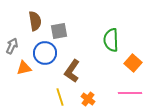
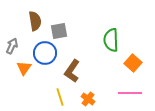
orange triangle: rotated 42 degrees counterclockwise
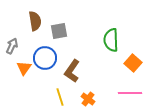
blue circle: moved 5 px down
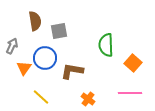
green semicircle: moved 5 px left, 5 px down
brown L-shape: rotated 65 degrees clockwise
yellow line: moved 19 px left; rotated 30 degrees counterclockwise
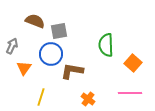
brown semicircle: rotated 60 degrees counterclockwise
blue circle: moved 6 px right, 4 px up
yellow line: rotated 66 degrees clockwise
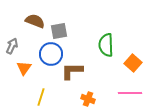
brown L-shape: rotated 10 degrees counterclockwise
orange cross: rotated 16 degrees counterclockwise
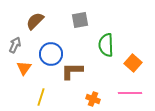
brown semicircle: rotated 66 degrees counterclockwise
gray square: moved 21 px right, 11 px up
gray arrow: moved 3 px right, 1 px up
orange cross: moved 5 px right
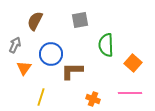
brown semicircle: rotated 18 degrees counterclockwise
